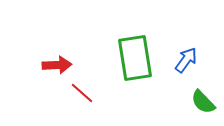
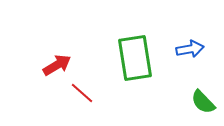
blue arrow: moved 4 px right, 11 px up; rotated 44 degrees clockwise
red arrow: rotated 28 degrees counterclockwise
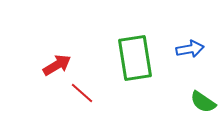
green semicircle: rotated 12 degrees counterclockwise
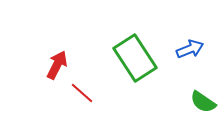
blue arrow: rotated 12 degrees counterclockwise
green rectangle: rotated 24 degrees counterclockwise
red arrow: rotated 32 degrees counterclockwise
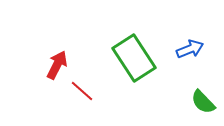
green rectangle: moved 1 px left
red line: moved 2 px up
green semicircle: rotated 12 degrees clockwise
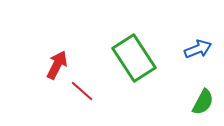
blue arrow: moved 8 px right
green semicircle: rotated 108 degrees counterclockwise
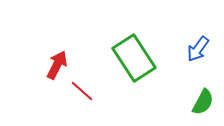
blue arrow: rotated 148 degrees clockwise
